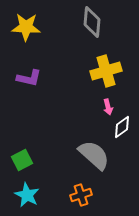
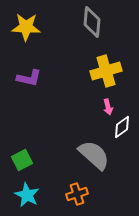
orange cross: moved 4 px left, 1 px up
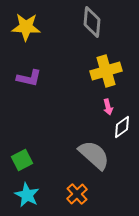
orange cross: rotated 25 degrees counterclockwise
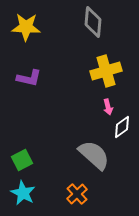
gray diamond: moved 1 px right
cyan star: moved 4 px left, 2 px up
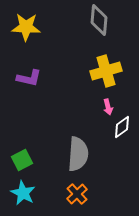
gray diamond: moved 6 px right, 2 px up
gray semicircle: moved 16 px left, 1 px up; rotated 52 degrees clockwise
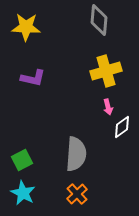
purple L-shape: moved 4 px right
gray semicircle: moved 2 px left
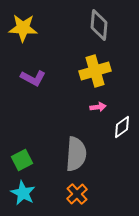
gray diamond: moved 5 px down
yellow star: moved 3 px left, 1 px down
yellow cross: moved 11 px left
purple L-shape: rotated 15 degrees clockwise
pink arrow: moved 10 px left; rotated 84 degrees counterclockwise
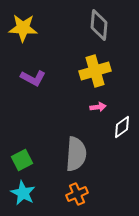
orange cross: rotated 20 degrees clockwise
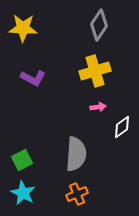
gray diamond: rotated 28 degrees clockwise
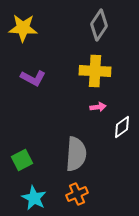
yellow cross: rotated 20 degrees clockwise
cyan star: moved 11 px right, 5 px down
